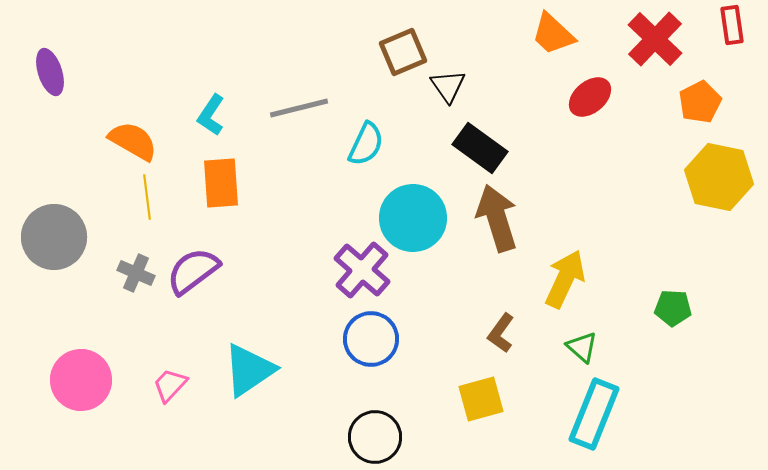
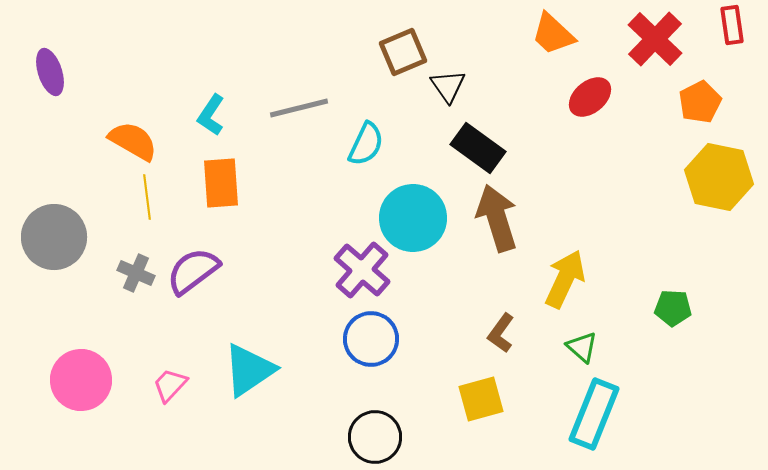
black rectangle: moved 2 px left
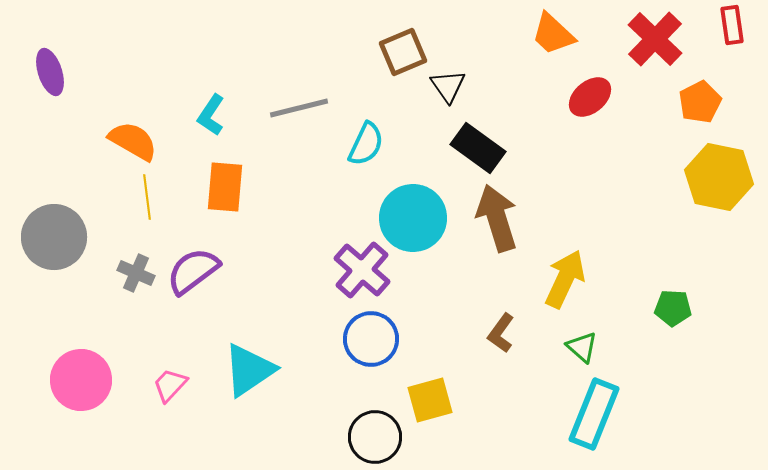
orange rectangle: moved 4 px right, 4 px down; rotated 9 degrees clockwise
yellow square: moved 51 px left, 1 px down
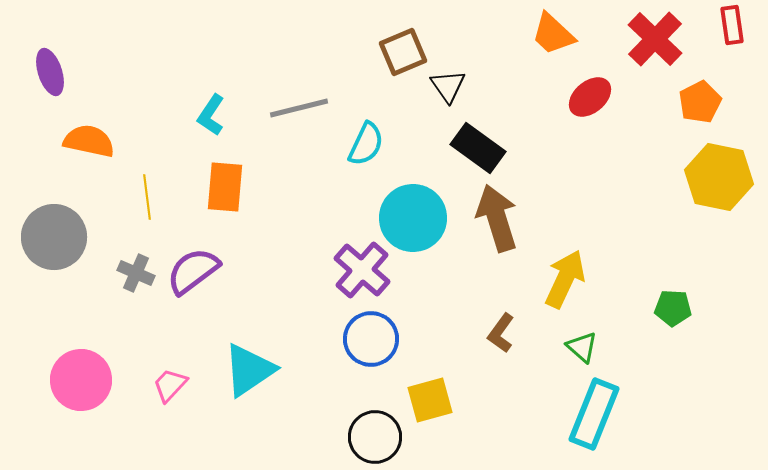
orange semicircle: moved 44 px left; rotated 18 degrees counterclockwise
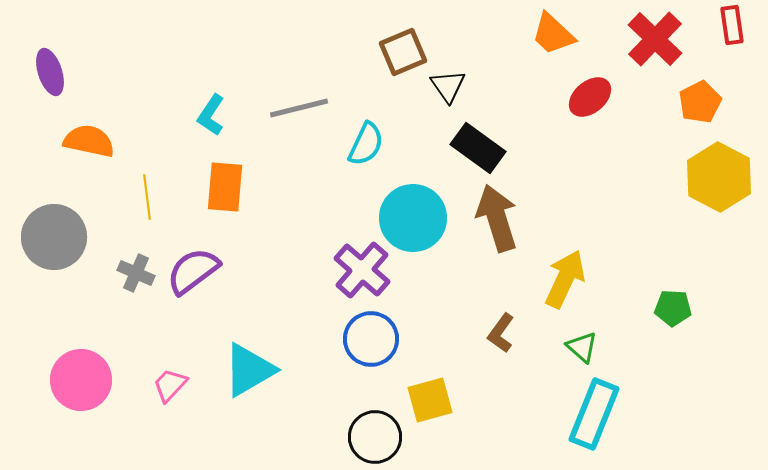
yellow hexagon: rotated 16 degrees clockwise
cyan triangle: rotated 4 degrees clockwise
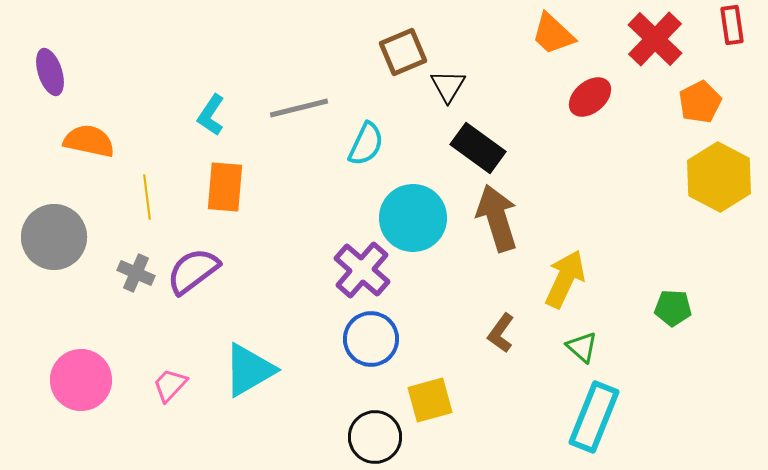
black triangle: rotated 6 degrees clockwise
cyan rectangle: moved 3 px down
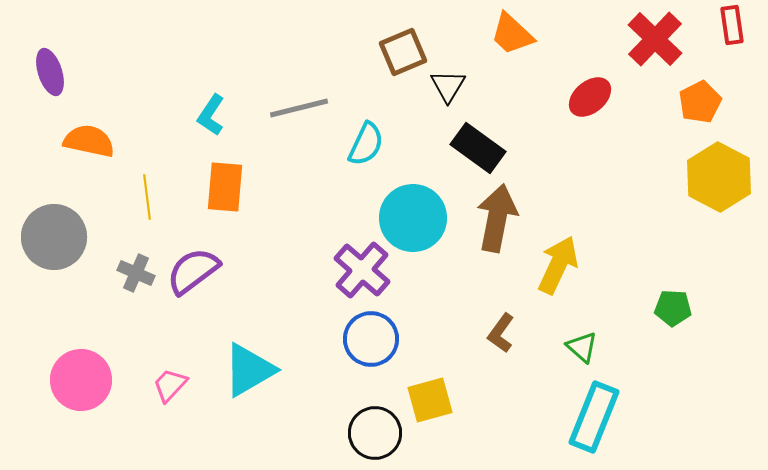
orange trapezoid: moved 41 px left
brown arrow: rotated 28 degrees clockwise
yellow arrow: moved 7 px left, 14 px up
black circle: moved 4 px up
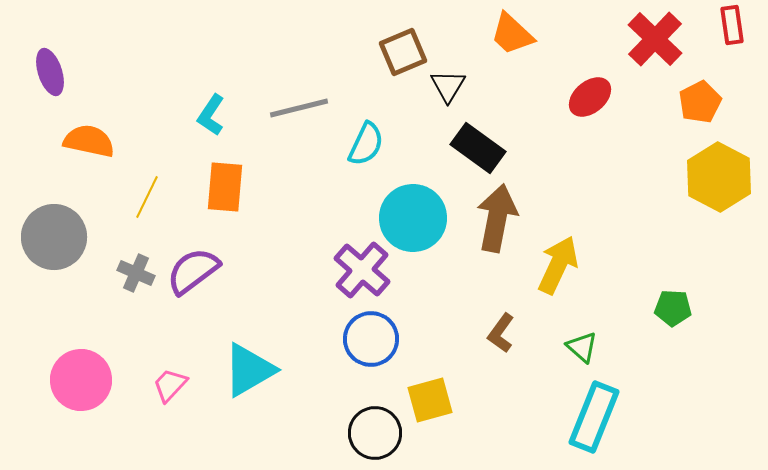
yellow line: rotated 33 degrees clockwise
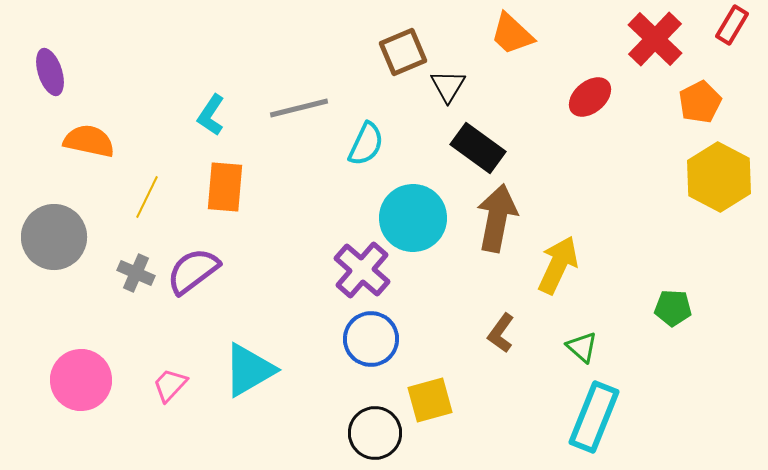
red rectangle: rotated 39 degrees clockwise
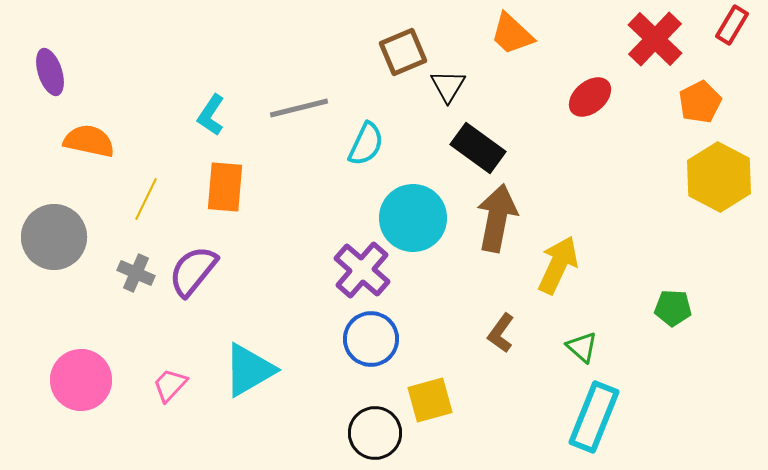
yellow line: moved 1 px left, 2 px down
purple semicircle: rotated 14 degrees counterclockwise
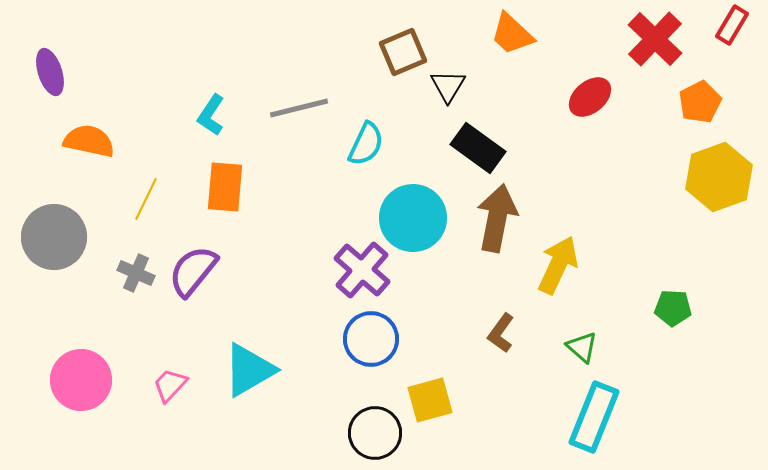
yellow hexagon: rotated 12 degrees clockwise
